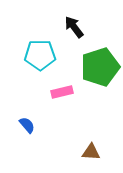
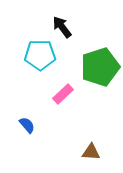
black arrow: moved 12 px left
pink rectangle: moved 1 px right, 2 px down; rotated 30 degrees counterclockwise
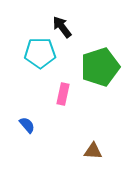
cyan pentagon: moved 2 px up
pink rectangle: rotated 35 degrees counterclockwise
brown triangle: moved 2 px right, 1 px up
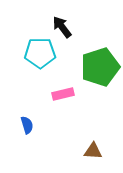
pink rectangle: rotated 65 degrees clockwise
blue semicircle: rotated 24 degrees clockwise
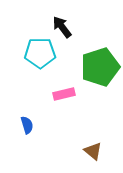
pink rectangle: moved 1 px right
brown triangle: rotated 36 degrees clockwise
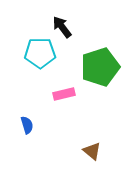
brown triangle: moved 1 px left
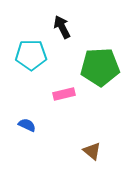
black arrow: rotated 10 degrees clockwise
cyan pentagon: moved 9 px left, 2 px down
green pentagon: rotated 15 degrees clockwise
blue semicircle: rotated 48 degrees counterclockwise
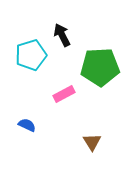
black arrow: moved 8 px down
cyan pentagon: rotated 16 degrees counterclockwise
pink rectangle: rotated 15 degrees counterclockwise
brown triangle: moved 9 px up; rotated 18 degrees clockwise
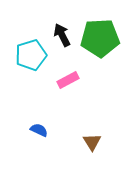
green pentagon: moved 29 px up
pink rectangle: moved 4 px right, 14 px up
blue semicircle: moved 12 px right, 5 px down
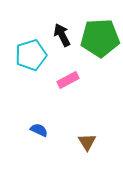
brown triangle: moved 5 px left
